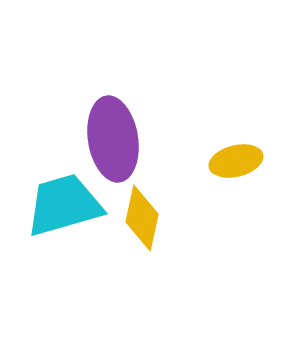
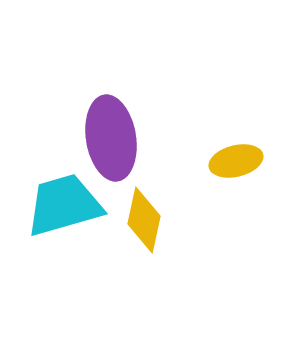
purple ellipse: moved 2 px left, 1 px up
yellow diamond: moved 2 px right, 2 px down
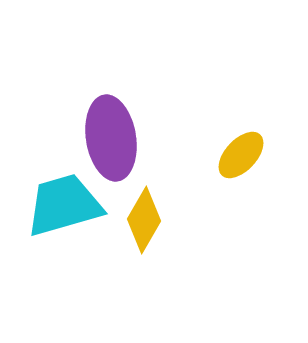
yellow ellipse: moved 5 px right, 6 px up; rotated 33 degrees counterclockwise
yellow diamond: rotated 18 degrees clockwise
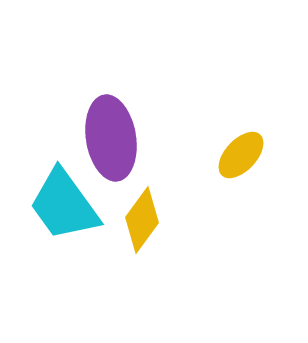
cyan trapezoid: rotated 110 degrees counterclockwise
yellow diamond: moved 2 px left; rotated 6 degrees clockwise
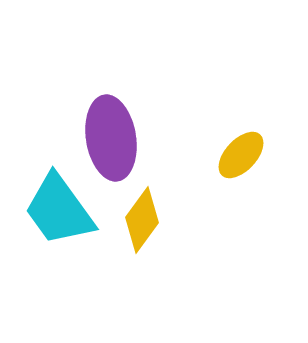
cyan trapezoid: moved 5 px left, 5 px down
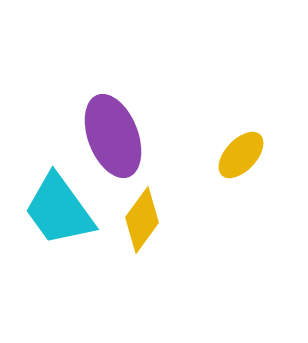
purple ellipse: moved 2 px right, 2 px up; rotated 12 degrees counterclockwise
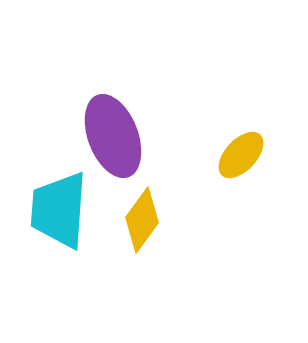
cyan trapezoid: rotated 40 degrees clockwise
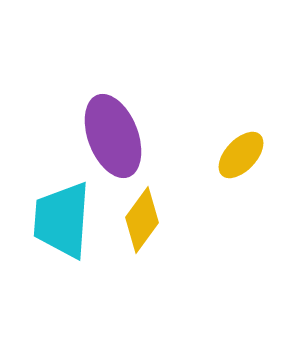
cyan trapezoid: moved 3 px right, 10 px down
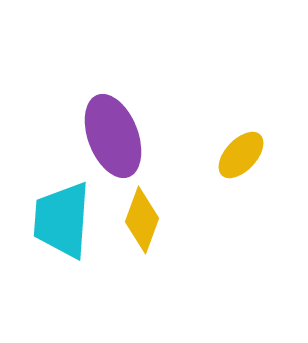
yellow diamond: rotated 16 degrees counterclockwise
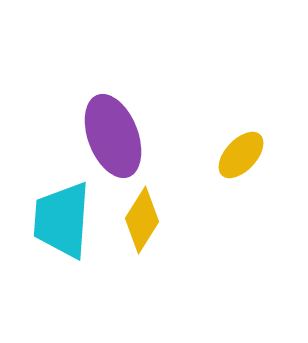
yellow diamond: rotated 12 degrees clockwise
